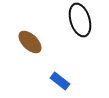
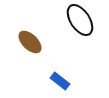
black ellipse: rotated 16 degrees counterclockwise
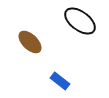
black ellipse: moved 1 px down; rotated 20 degrees counterclockwise
